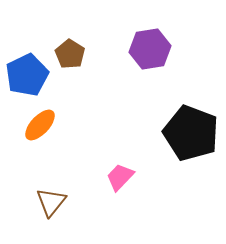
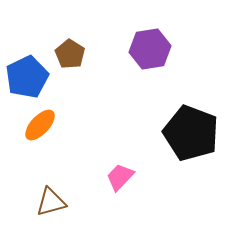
blue pentagon: moved 2 px down
brown triangle: rotated 36 degrees clockwise
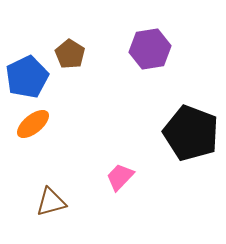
orange ellipse: moved 7 px left, 1 px up; rotated 8 degrees clockwise
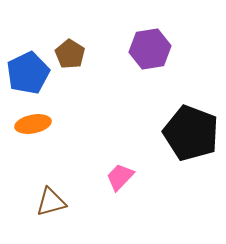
blue pentagon: moved 1 px right, 4 px up
orange ellipse: rotated 28 degrees clockwise
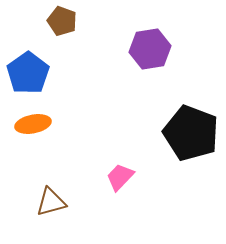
brown pentagon: moved 8 px left, 33 px up; rotated 12 degrees counterclockwise
blue pentagon: rotated 9 degrees counterclockwise
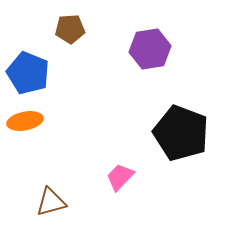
brown pentagon: moved 8 px right, 8 px down; rotated 24 degrees counterclockwise
blue pentagon: rotated 15 degrees counterclockwise
orange ellipse: moved 8 px left, 3 px up
black pentagon: moved 10 px left
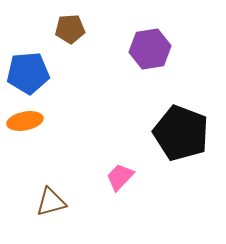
blue pentagon: rotated 27 degrees counterclockwise
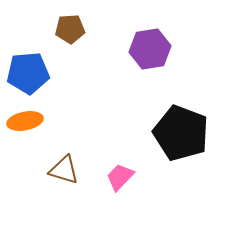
brown triangle: moved 13 px right, 32 px up; rotated 32 degrees clockwise
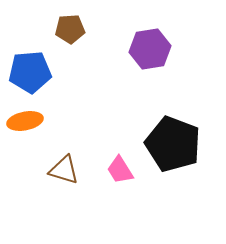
blue pentagon: moved 2 px right, 1 px up
black pentagon: moved 8 px left, 11 px down
pink trapezoid: moved 7 px up; rotated 76 degrees counterclockwise
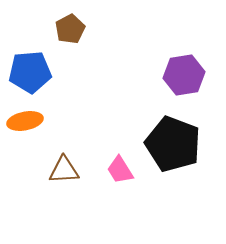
brown pentagon: rotated 24 degrees counterclockwise
purple hexagon: moved 34 px right, 26 px down
brown triangle: rotated 20 degrees counterclockwise
